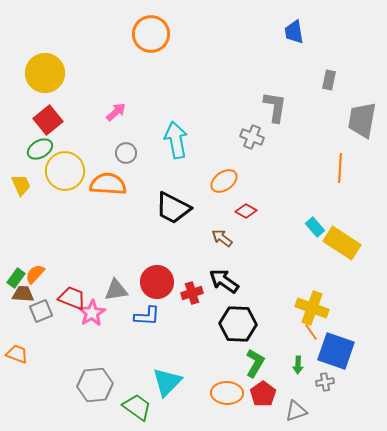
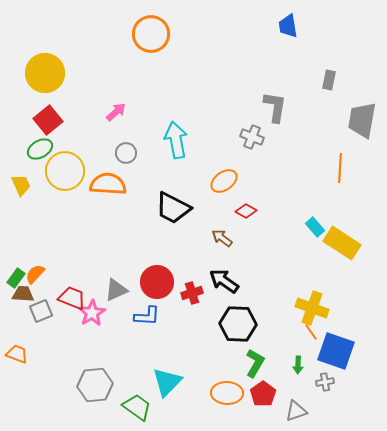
blue trapezoid at (294, 32): moved 6 px left, 6 px up
gray triangle at (116, 290): rotated 15 degrees counterclockwise
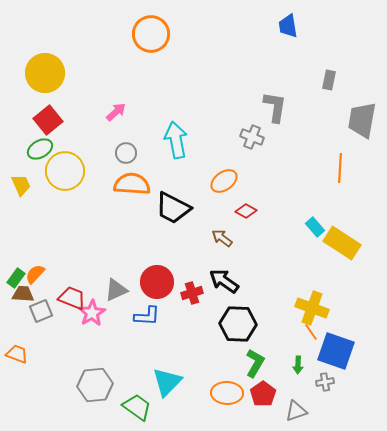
orange semicircle at (108, 184): moved 24 px right
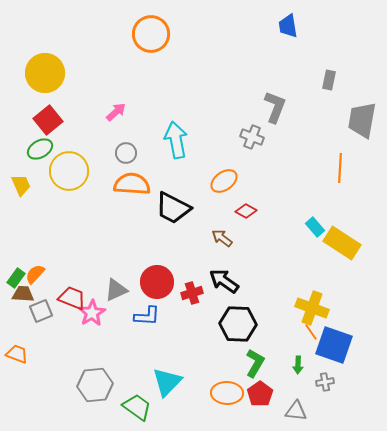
gray L-shape at (275, 107): rotated 12 degrees clockwise
yellow circle at (65, 171): moved 4 px right
blue square at (336, 351): moved 2 px left, 6 px up
red pentagon at (263, 394): moved 3 px left
gray triangle at (296, 411): rotated 25 degrees clockwise
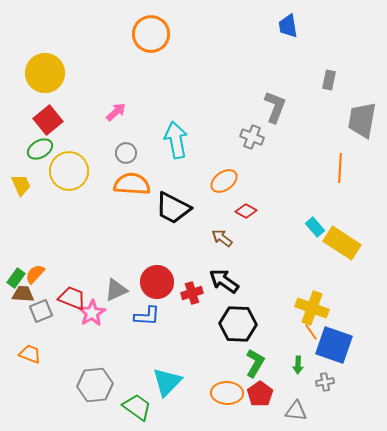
orange trapezoid at (17, 354): moved 13 px right
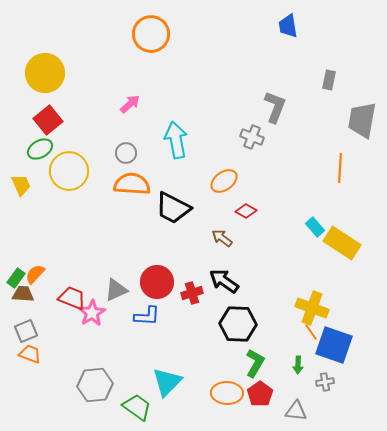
pink arrow at (116, 112): moved 14 px right, 8 px up
gray square at (41, 311): moved 15 px left, 20 px down
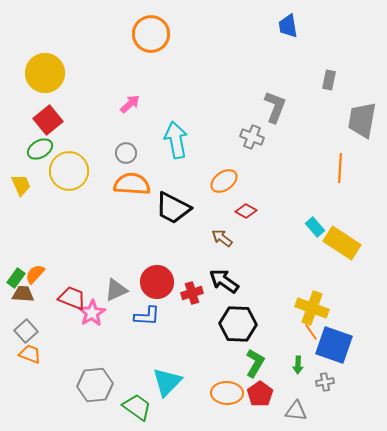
gray square at (26, 331): rotated 20 degrees counterclockwise
